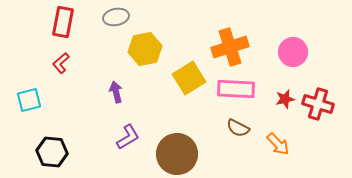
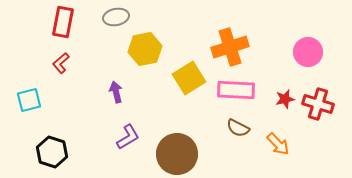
pink circle: moved 15 px right
pink rectangle: moved 1 px down
black hexagon: rotated 12 degrees clockwise
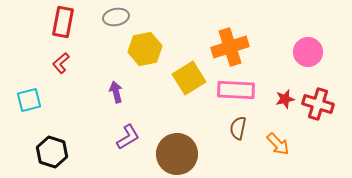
brown semicircle: rotated 75 degrees clockwise
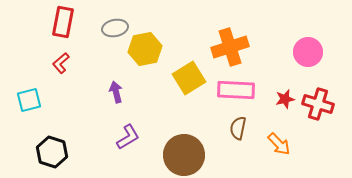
gray ellipse: moved 1 px left, 11 px down
orange arrow: moved 1 px right
brown circle: moved 7 px right, 1 px down
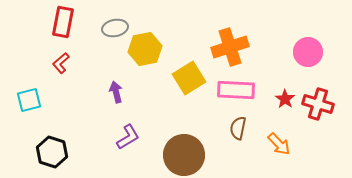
red star: rotated 24 degrees counterclockwise
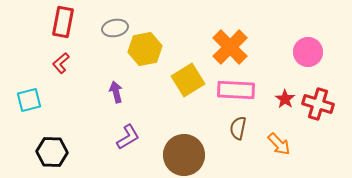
orange cross: rotated 27 degrees counterclockwise
yellow square: moved 1 px left, 2 px down
black hexagon: rotated 16 degrees counterclockwise
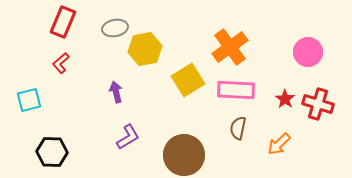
red rectangle: rotated 12 degrees clockwise
orange cross: rotated 9 degrees clockwise
orange arrow: rotated 90 degrees clockwise
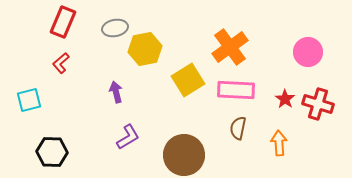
orange arrow: moved 1 px up; rotated 130 degrees clockwise
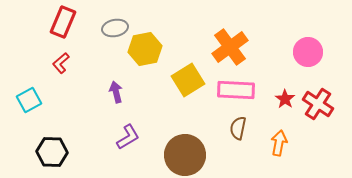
cyan square: rotated 15 degrees counterclockwise
red cross: rotated 16 degrees clockwise
orange arrow: rotated 15 degrees clockwise
brown circle: moved 1 px right
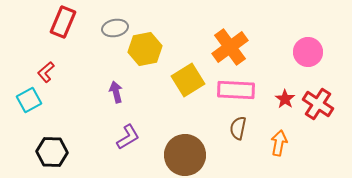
red L-shape: moved 15 px left, 9 px down
